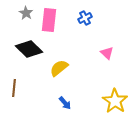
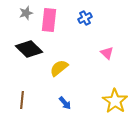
gray star: rotated 24 degrees clockwise
brown line: moved 8 px right, 12 px down
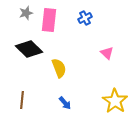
yellow semicircle: rotated 108 degrees clockwise
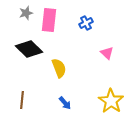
blue cross: moved 1 px right, 5 px down
yellow star: moved 4 px left
